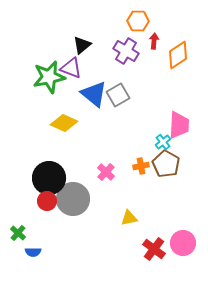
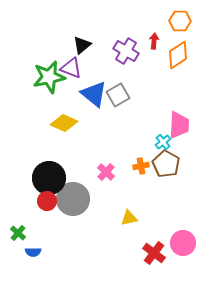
orange hexagon: moved 42 px right
red cross: moved 4 px down
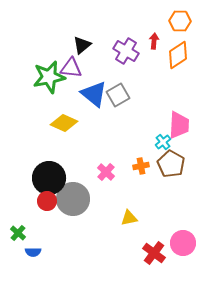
purple triangle: rotated 15 degrees counterclockwise
brown pentagon: moved 5 px right
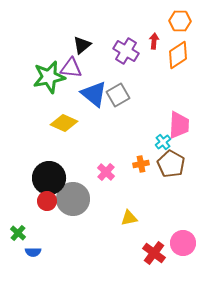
orange cross: moved 2 px up
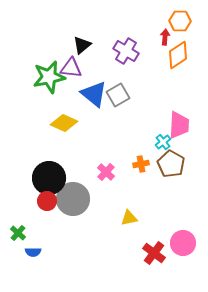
red arrow: moved 11 px right, 4 px up
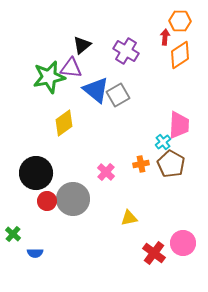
orange diamond: moved 2 px right
blue triangle: moved 2 px right, 4 px up
yellow diamond: rotated 60 degrees counterclockwise
black circle: moved 13 px left, 5 px up
green cross: moved 5 px left, 1 px down
blue semicircle: moved 2 px right, 1 px down
